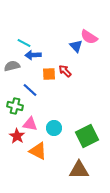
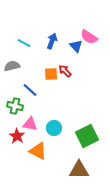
blue arrow: moved 19 px right, 14 px up; rotated 112 degrees clockwise
orange square: moved 2 px right
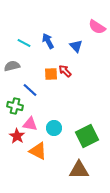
pink semicircle: moved 8 px right, 10 px up
blue arrow: moved 4 px left; rotated 49 degrees counterclockwise
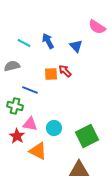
blue line: rotated 21 degrees counterclockwise
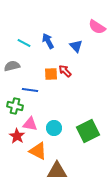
blue line: rotated 14 degrees counterclockwise
green square: moved 1 px right, 5 px up
brown triangle: moved 22 px left, 1 px down
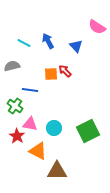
green cross: rotated 21 degrees clockwise
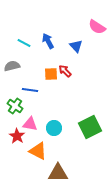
green square: moved 2 px right, 4 px up
brown triangle: moved 1 px right, 2 px down
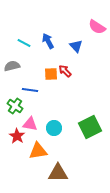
orange triangle: rotated 36 degrees counterclockwise
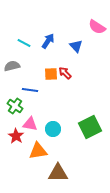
blue arrow: rotated 63 degrees clockwise
red arrow: moved 2 px down
cyan circle: moved 1 px left, 1 px down
red star: moved 1 px left
